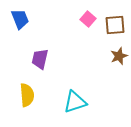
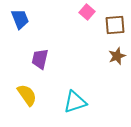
pink square: moved 1 px left, 7 px up
brown star: moved 2 px left
yellow semicircle: rotated 30 degrees counterclockwise
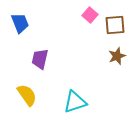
pink square: moved 3 px right, 3 px down
blue trapezoid: moved 4 px down
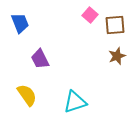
purple trapezoid: rotated 40 degrees counterclockwise
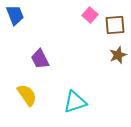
blue trapezoid: moved 5 px left, 8 px up
brown star: moved 1 px right, 1 px up
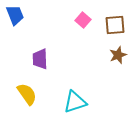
pink square: moved 7 px left, 5 px down
purple trapezoid: rotated 25 degrees clockwise
yellow semicircle: moved 1 px up
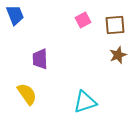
pink square: rotated 21 degrees clockwise
cyan triangle: moved 10 px right
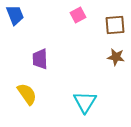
pink square: moved 5 px left, 5 px up
brown star: moved 2 px left, 2 px down; rotated 30 degrees clockwise
cyan triangle: rotated 40 degrees counterclockwise
